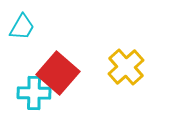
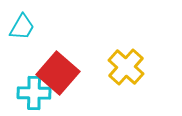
yellow cross: rotated 6 degrees counterclockwise
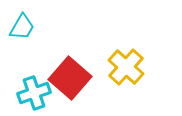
red square: moved 12 px right, 5 px down
cyan cross: rotated 20 degrees counterclockwise
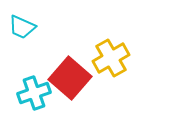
cyan trapezoid: rotated 84 degrees clockwise
yellow cross: moved 15 px left, 9 px up; rotated 18 degrees clockwise
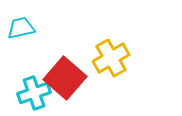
cyan trapezoid: moved 1 px left, 1 px down; rotated 144 degrees clockwise
red square: moved 5 px left
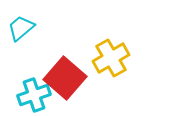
cyan trapezoid: rotated 28 degrees counterclockwise
cyan cross: moved 2 px down
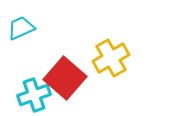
cyan trapezoid: rotated 16 degrees clockwise
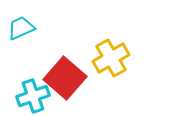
cyan cross: moved 1 px left, 1 px down
